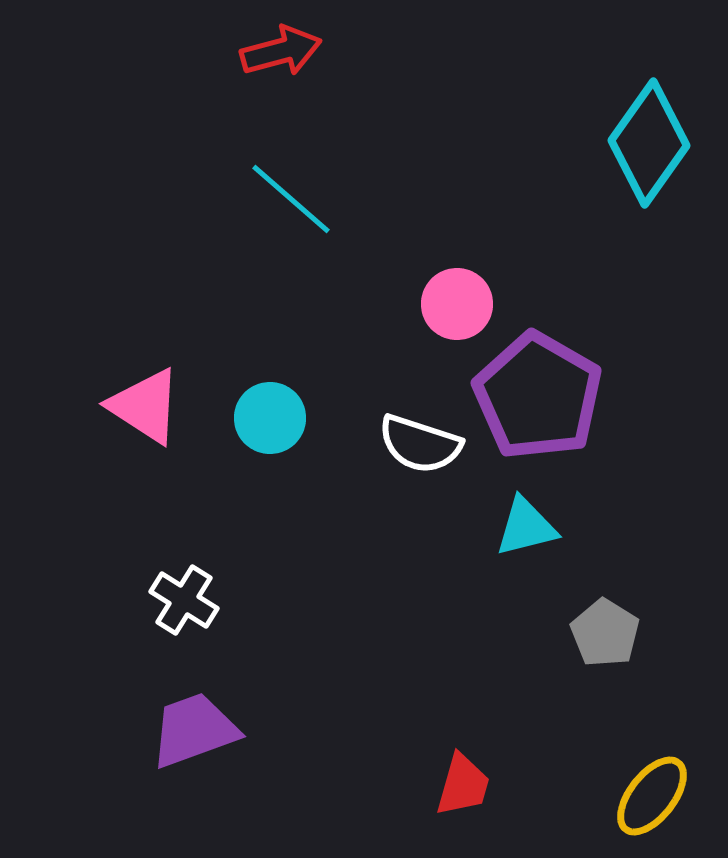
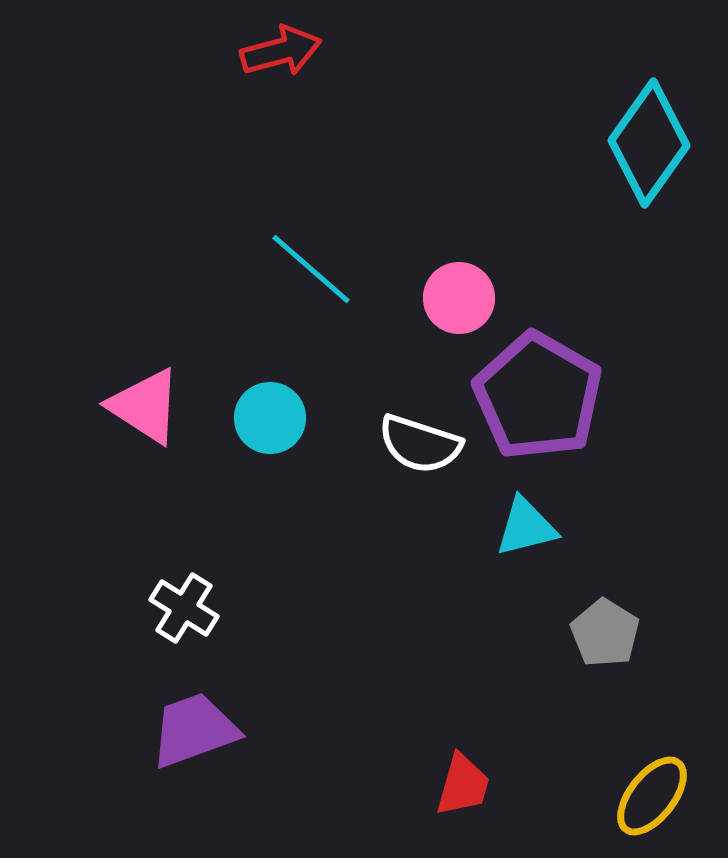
cyan line: moved 20 px right, 70 px down
pink circle: moved 2 px right, 6 px up
white cross: moved 8 px down
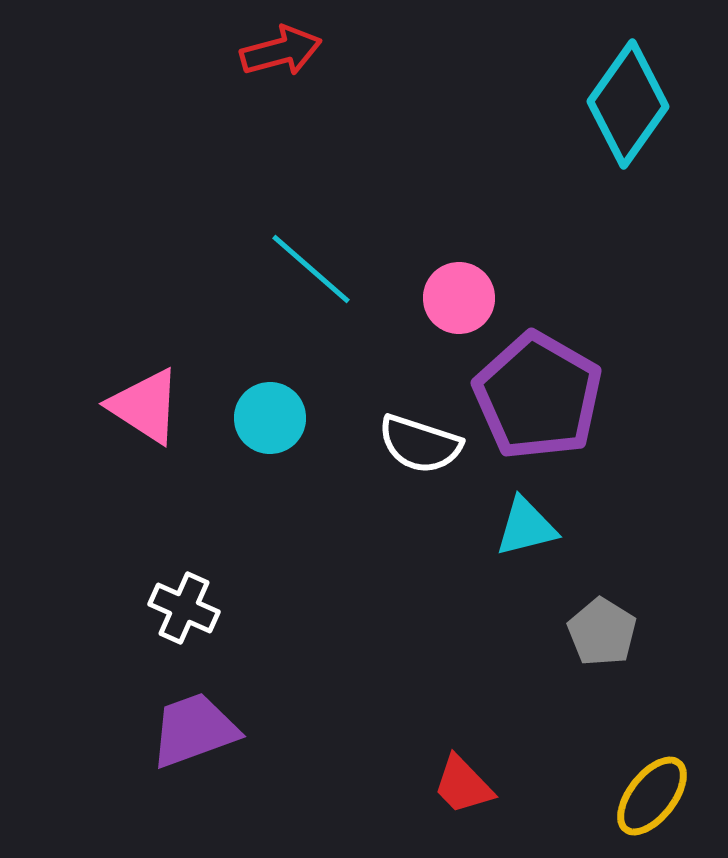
cyan diamond: moved 21 px left, 39 px up
white cross: rotated 8 degrees counterclockwise
gray pentagon: moved 3 px left, 1 px up
red trapezoid: rotated 120 degrees clockwise
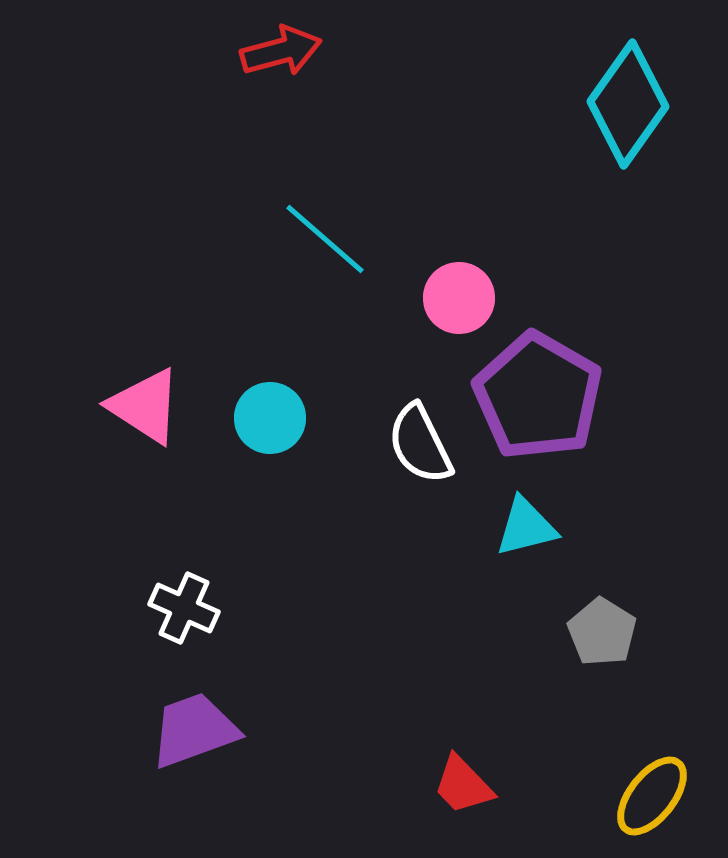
cyan line: moved 14 px right, 30 px up
white semicircle: rotated 46 degrees clockwise
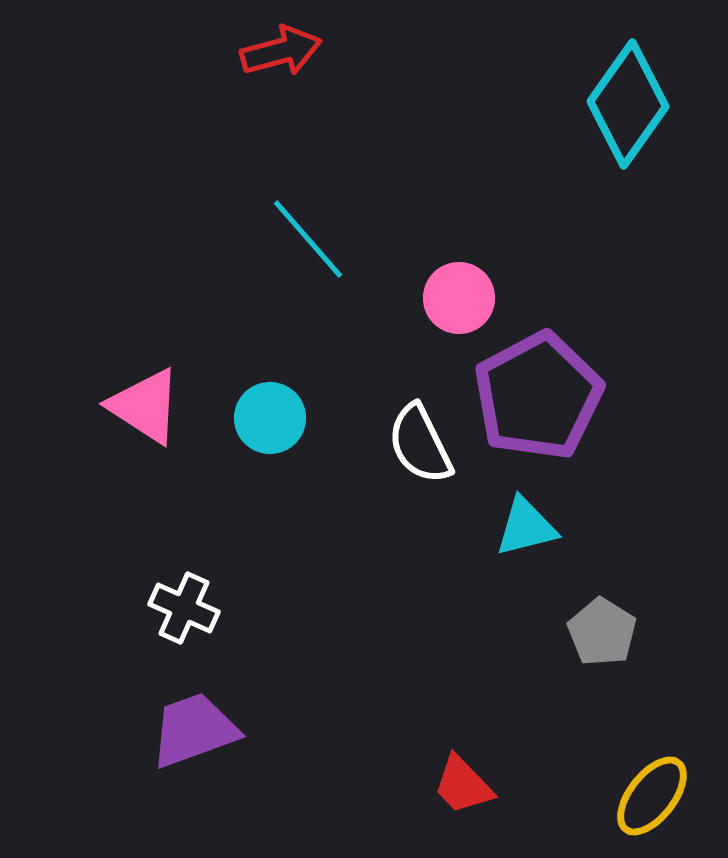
cyan line: moved 17 px left; rotated 8 degrees clockwise
purple pentagon: rotated 14 degrees clockwise
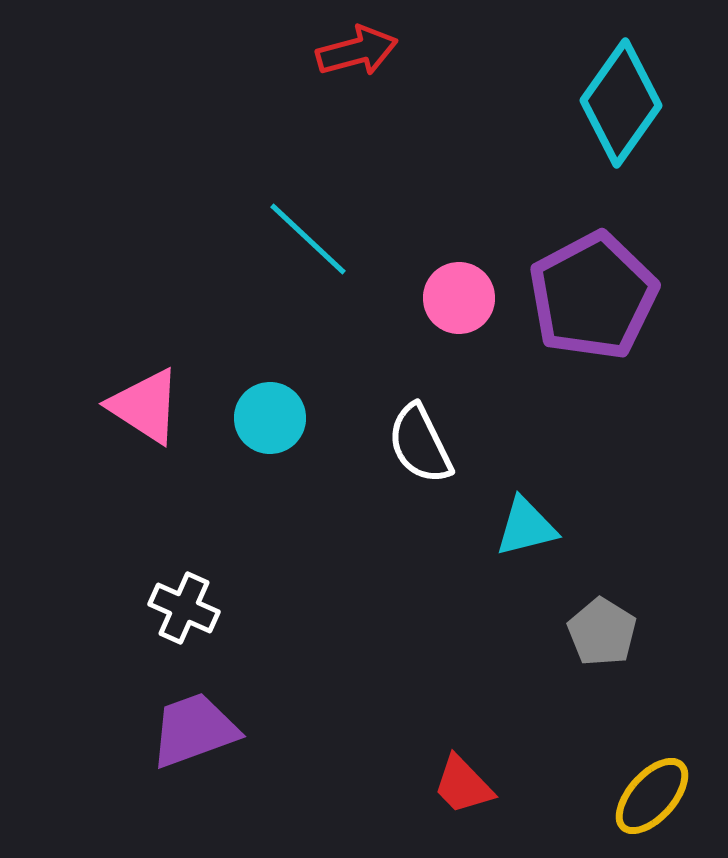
red arrow: moved 76 px right
cyan diamond: moved 7 px left, 1 px up
cyan line: rotated 6 degrees counterclockwise
purple pentagon: moved 55 px right, 100 px up
yellow ellipse: rotated 4 degrees clockwise
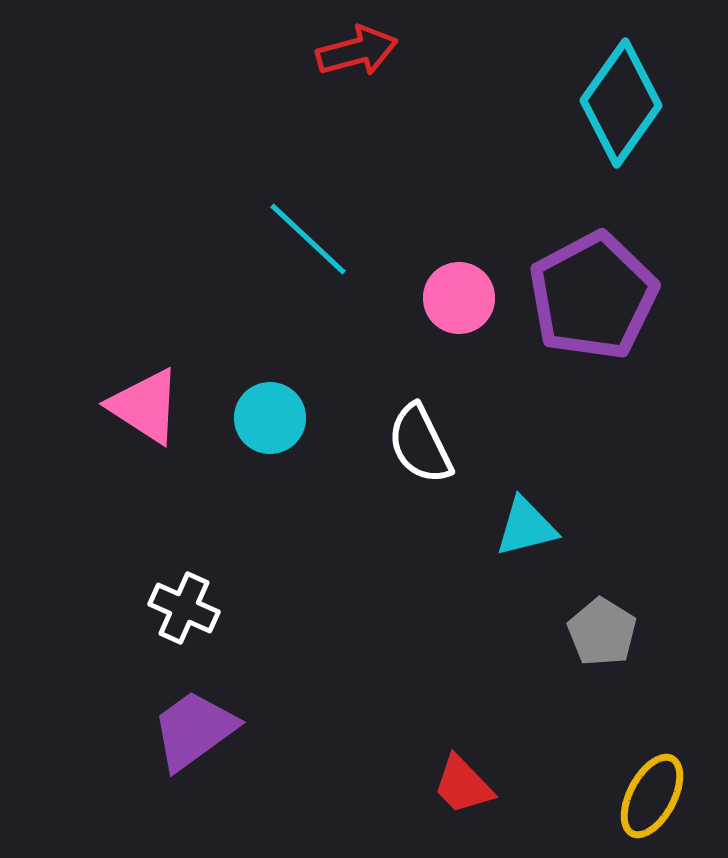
purple trapezoid: rotated 16 degrees counterclockwise
yellow ellipse: rotated 14 degrees counterclockwise
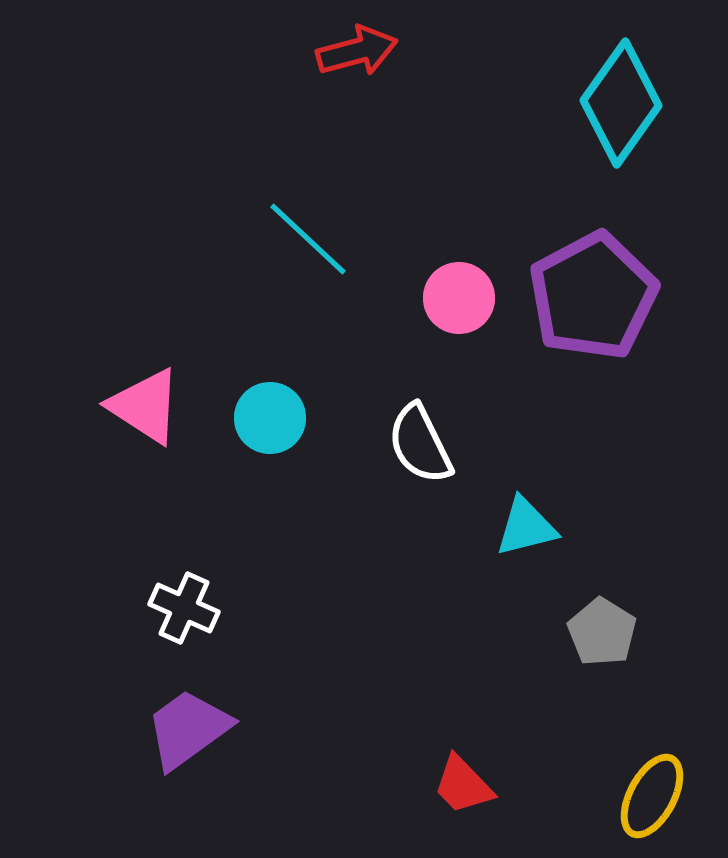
purple trapezoid: moved 6 px left, 1 px up
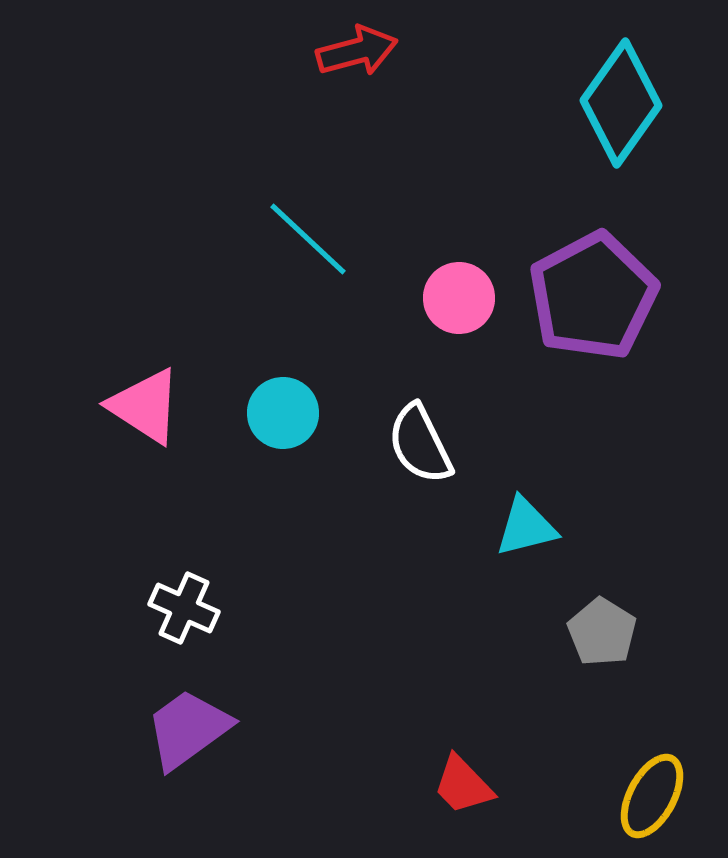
cyan circle: moved 13 px right, 5 px up
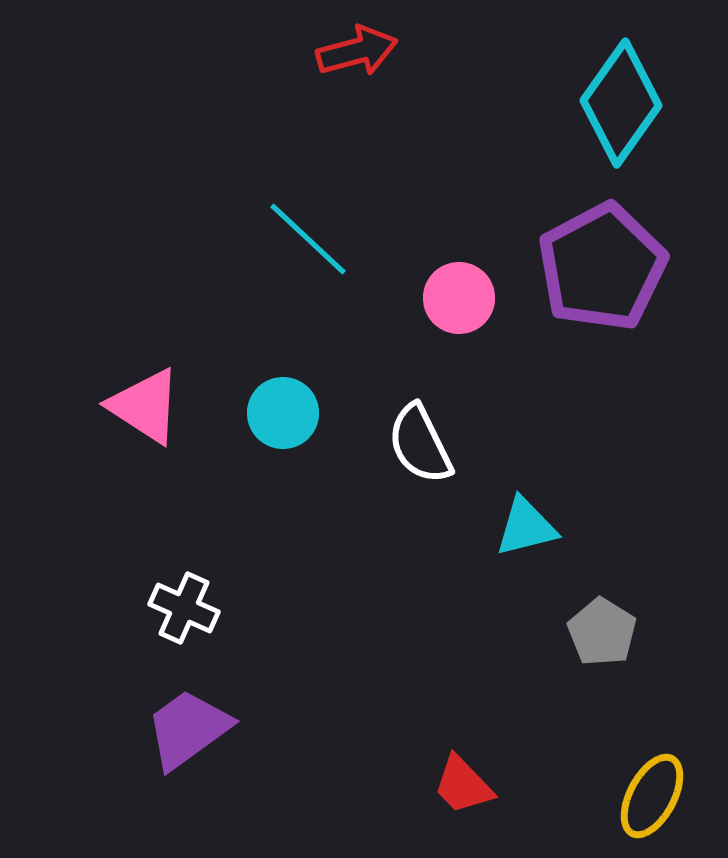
purple pentagon: moved 9 px right, 29 px up
